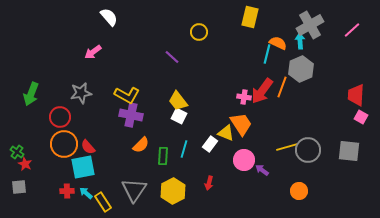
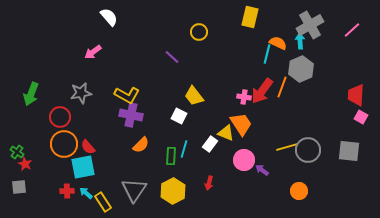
yellow trapezoid at (178, 101): moved 16 px right, 5 px up
green rectangle at (163, 156): moved 8 px right
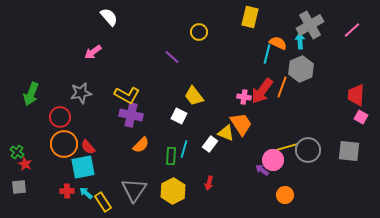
pink circle at (244, 160): moved 29 px right
orange circle at (299, 191): moved 14 px left, 4 px down
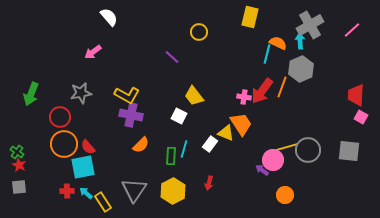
red star at (25, 164): moved 6 px left, 1 px down
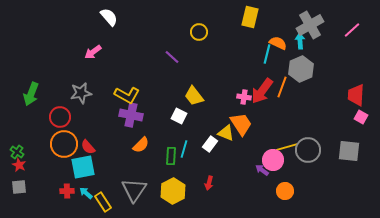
orange circle at (285, 195): moved 4 px up
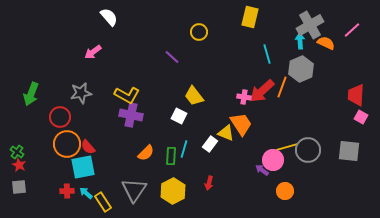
orange semicircle at (278, 43): moved 48 px right
cyan line at (267, 54): rotated 30 degrees counterclockwise
red arrow at (262, 91): rotated 12 degrees clockwise
orange circle at (64, 144): moved 3 px right
orange semicircle at (141, 145): moved 5 px right, 8 px down
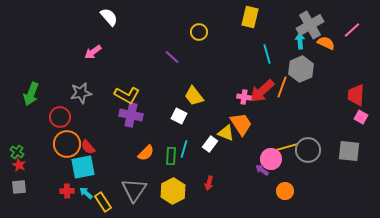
pink circle at (273, 160): moved 2 px left, 1 px up
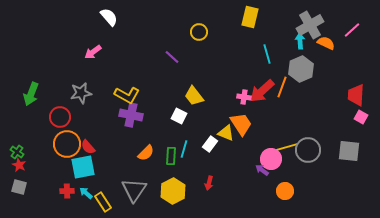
gray square at (19, 187): rotated 21 degrees clockwise
